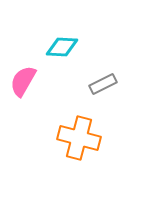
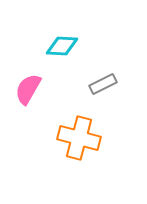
cyan diamond: moved 1 px up
pink semicircle: moved 5 px right, 8 px down
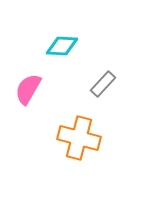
gray rectangle: rotated 20 degrees counterclockwise
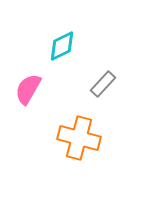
cyan diamond: rotated 28 degrees counterclockwise
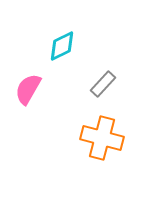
orange cross: moved 23 px right
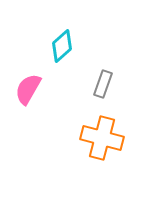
cyan diamond: rotated 16 degrees counterclockwise
gray rectangle: rotated 24 degrees counterclockwise
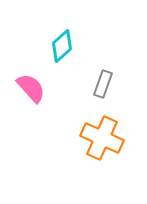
pink semicircle: moved 3 px right, 1 px up; rotated 108 degrees clockwise
orange cross: rotated 9 degrees clockwise
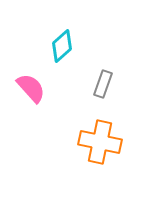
orange cross: moved 2 px left, 4 px down; rotated 12 degrees counterclockwise
